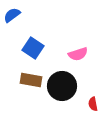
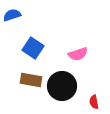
blue semicircle: rotated 18 degrees clockwise
red semicircle: moved 1 px right, 2 px up
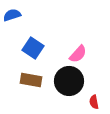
pink semicircle: rotated 30 degrees counterclockwise
black circle: moved 7 px right, 5 px up
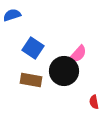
black circle: moved 5 px left, 10 px up
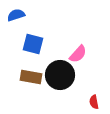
blue semicircle: moved 4 px right
blue square: moved 4 px up; rotated 20 degrees counterclockwise
black circle: moved 4 px left, 4 px down
brown rectangle: moved 3 px up
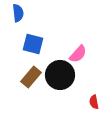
blue semicircle: moved 2 px right, 2 px up; rotated 102 degrees clockwise
brown rectangle: rotated 60 degrees counterclockwise
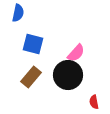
blue semicircle: rotated 18 degrees clockwise
pink semicircle: moved 2 px left, 1 px up
black circle: moved 8 px right
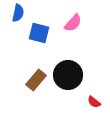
blue square: moved 6 px right, 11 px up
pink semicircle: moved 3 px left, 30 px up
brown rectangle: moved 5 px right, 3 px down
red semicircle: rotated 40 degrees counterclockwise
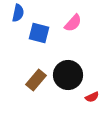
red semicircle: moved 2 px left, 5 px up; rotated 64 degrees counterclockwise
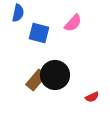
black circle: moved 13 px left
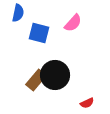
red semicircle: moved 5 px left, 6 px down
